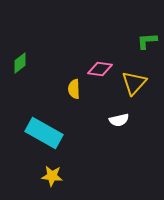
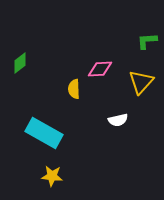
pink diamond: rotated 10 degrees counterclockwise
yellow triangle: moved 7 px right, 1 px up
white semicircle: moved 1 px left
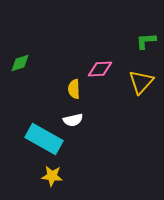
green L-shape: moved 1 px left
green diamond: rotated 20 degrees clockwise
white semicircle: moved 45 px left
cyan rectangle: moved 6 px down
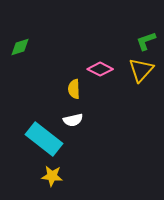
green L-shape: rotated 15 degrees counterclockwise
green diamond: moved 16 px up
pink diamond: rotated 30 degrees clockwise
yellow triangle: moved 12 px up
cyan rectangle: rotated 9 degrees clockwise
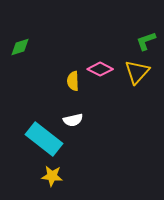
yellow triangle: moved 4 px left, 2 px down
yellow semicircle: moved 1 px left, 8 px up
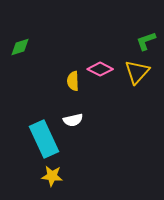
cyan rectangle: rotated 27 degrees clockwise
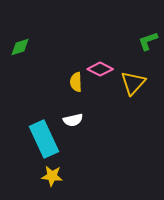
green L-shape: moved 2 px right
yellow triangle: moved 4 px left, 11 px down
yellow semicircle: moved 3 px right, 1 px down
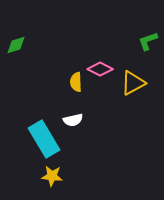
green diamond: moved 4 px left, 2 px up
yellow triangle: rotated 20 degrees clockwise
cyan rectangle: rotated 6 degrees counterclockwise
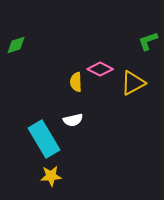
yellow star: moved 1 px left; rotated 10 degrees counterclockwise
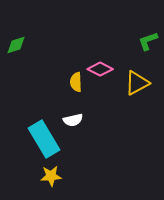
yellow triangle: moved 4 px right
